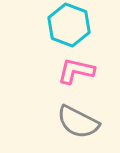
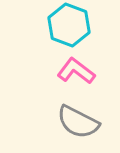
pink L-shape: rotated 24 degrees clockwise
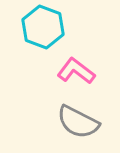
cyan hexagon: moved 26 px left, 2 px down
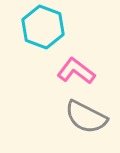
gray semicircle: moved 8 px right, 5 px up
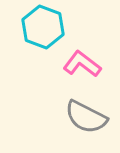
pink L-shape: moved 6 px right, 7 px up
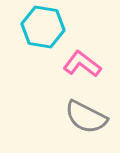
cyan hexagon: rotated 12 degrees counterclockwise
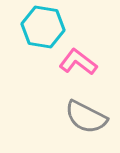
pink L-shape: moved 4 px left, 2 px up
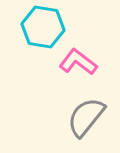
gray semicircle: rotated 102 degrees clockwise
